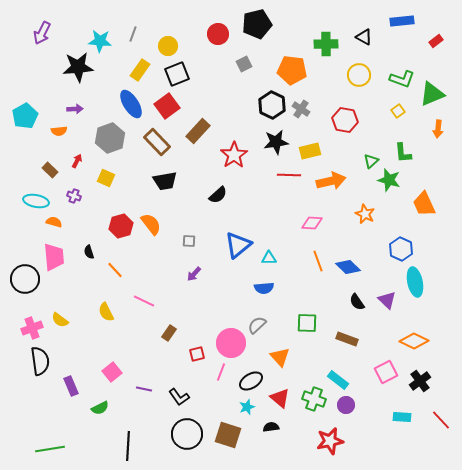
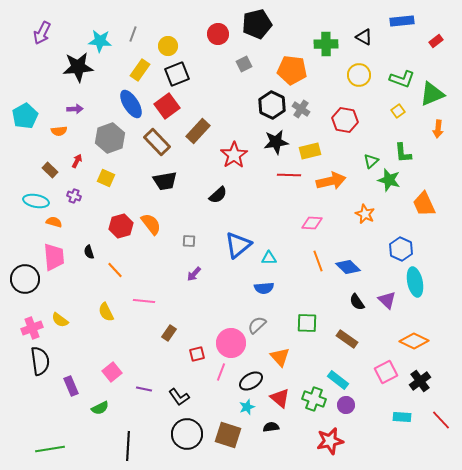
pink line at (144, 301): rotated 20 degrees counterclockwise
brown rectangle at (347, 339): rotated 15 degrees clockwise
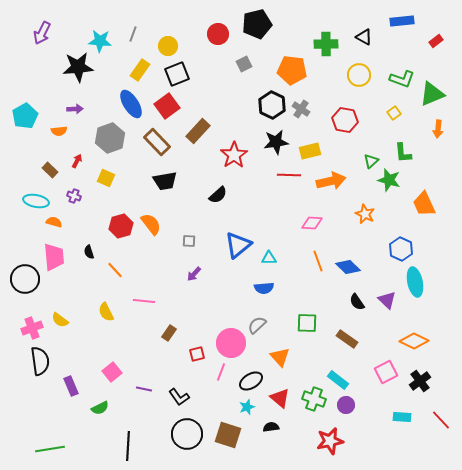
yellow square at (398, 111): moved 4 px left, 2 px down
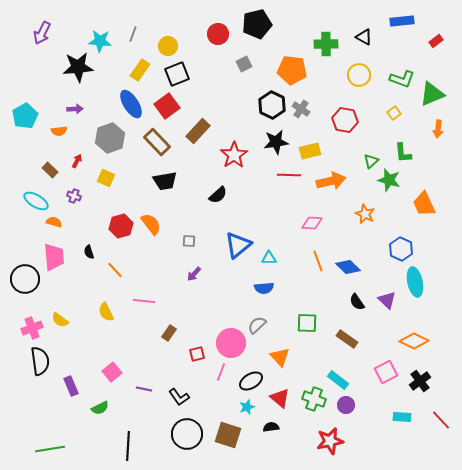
cyan ellipse at (36, 201): rotated 20 degrees clockwise
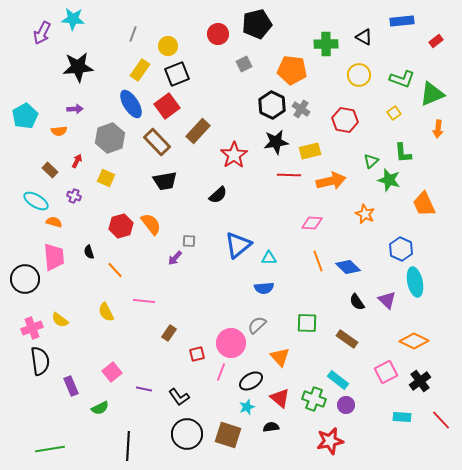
cyan star at (100, 41): moved 27 px left, 22 px up
purple arrow at (194, 274): moved 19 px left, 16 px up
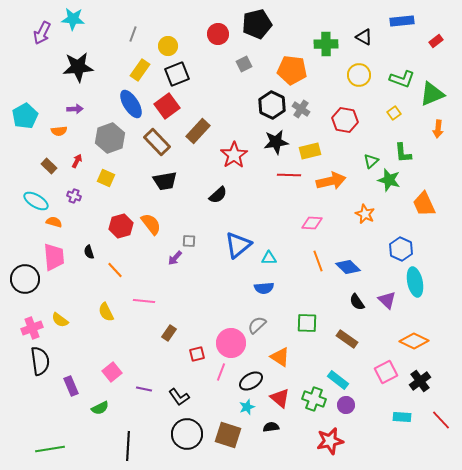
brown rectangle at (50, 170): moved 1 px left, 4 px up
orange triangle at (280, 357): rotated 15 degrees counterclockwise
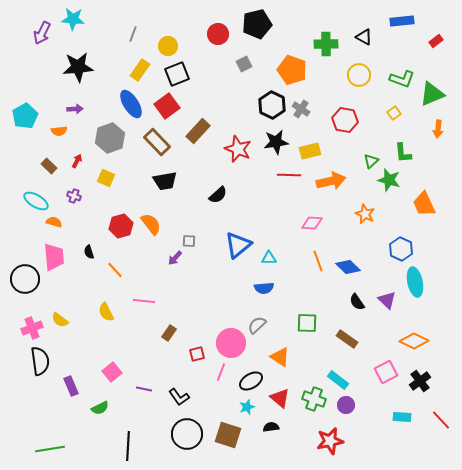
orange pentagon at (292, 70): rotated 12 degrees clockwise
red star at (234, 155): moved 4 px right, 6 px up; rotated 16 degrees counterclockwise
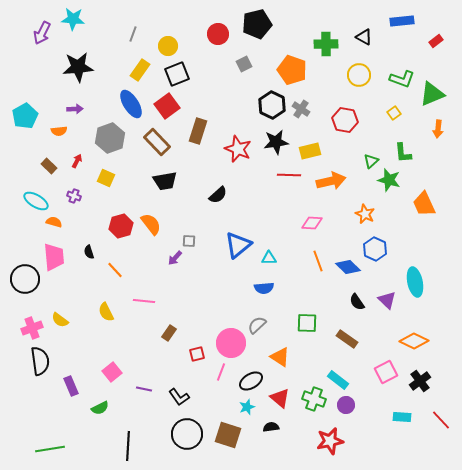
brown rectangle at (198, 131): rotated 25 degrees counterclockwise
blue hexagon at (401, 249): moved 26 px left
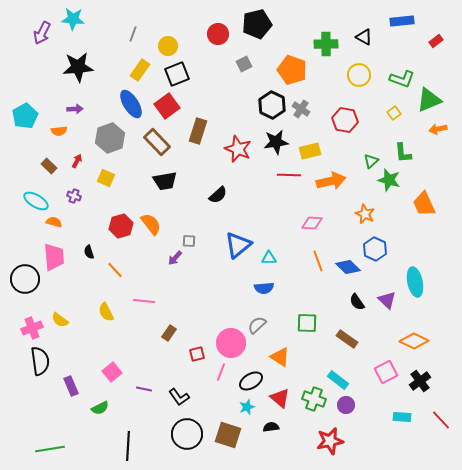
green triangle at (432, 94): moved 3 px left, 6 px down
orange arrow at (438, 129): rotated 72 degrees clockwise
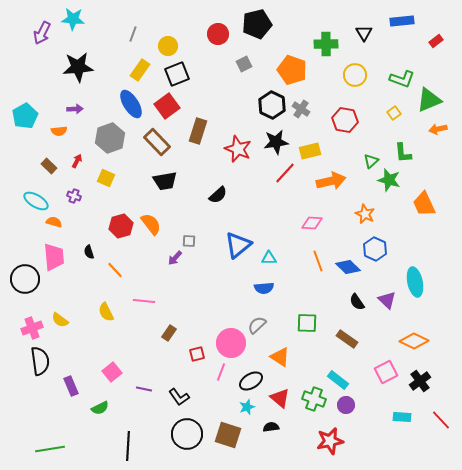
black triangle at (364, 37): moved 4 px up; rotated 30 degrees clockwise
yellow circle at (359, 75): moved 4 px left
red line at (289, 175): moved 4 px left, 2 px up; rotated 50 degrees counterclockwise
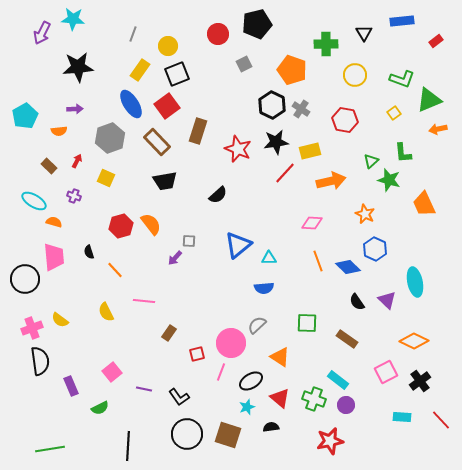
cyan ellipse at (36, 201): moved 2 px left
